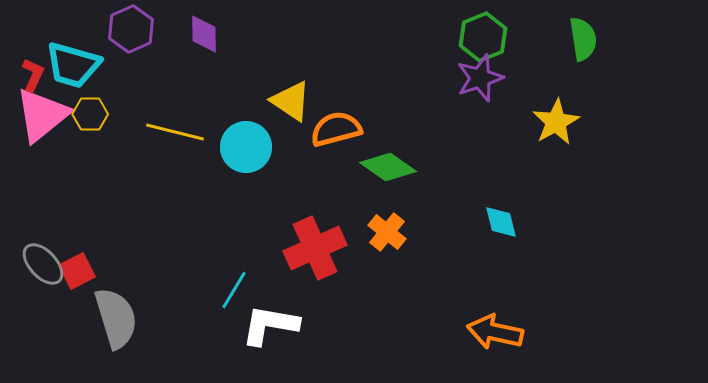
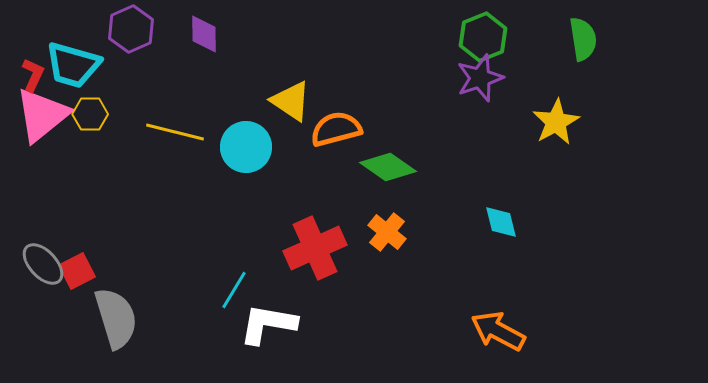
white L-shape: moved 2 px left, 1 px up
orange arrow: moved 3 px right, 1 px up; rotated 16 degrees clockwise
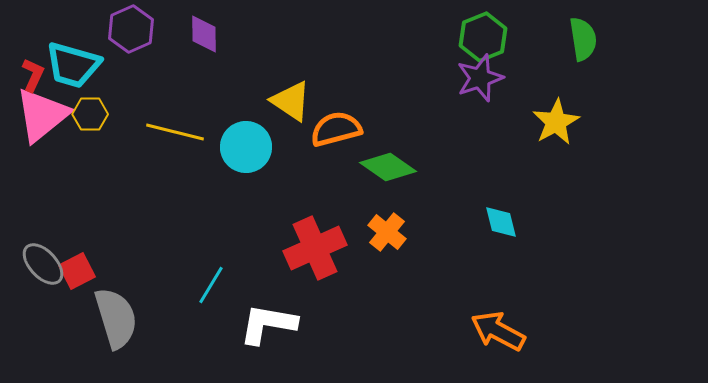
cyan line: moved 23 px left, 5 px up
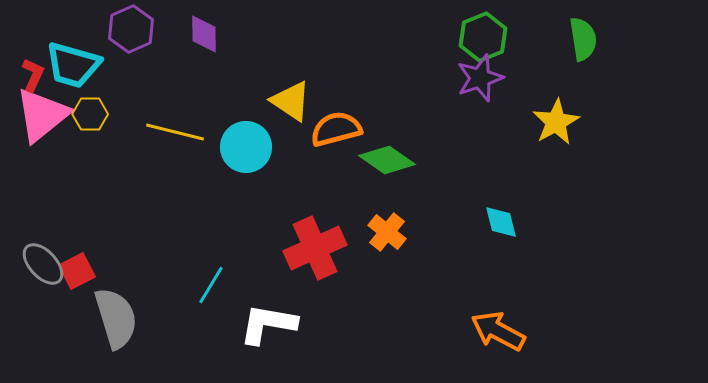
green diamond: moved 1 px left, 7 px up
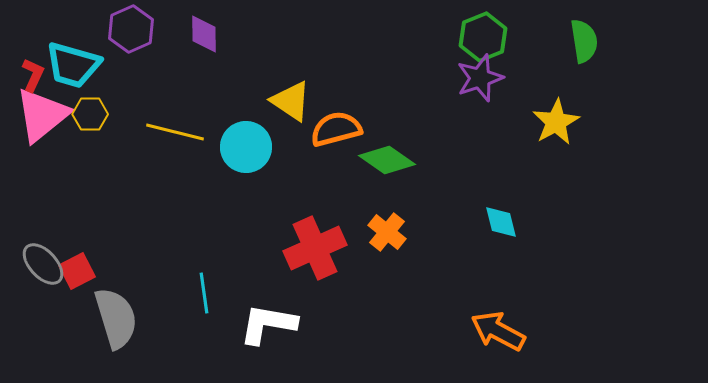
green semicircle: moved 1 px right, 2 px down
cyan line: moved 7 px left, 8 px down; rotated 39 degrees counterclockwise
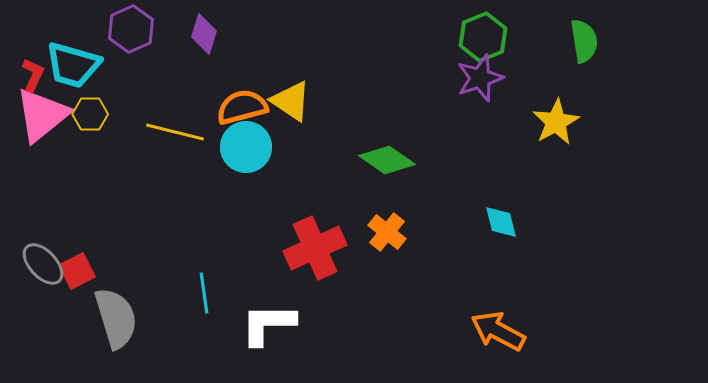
purple diamond: rotated 18 degrees clockwise
orange semicircle: moved 94 px left, 22 px up
white L-shape: rotated 10 degrees counterclockwise
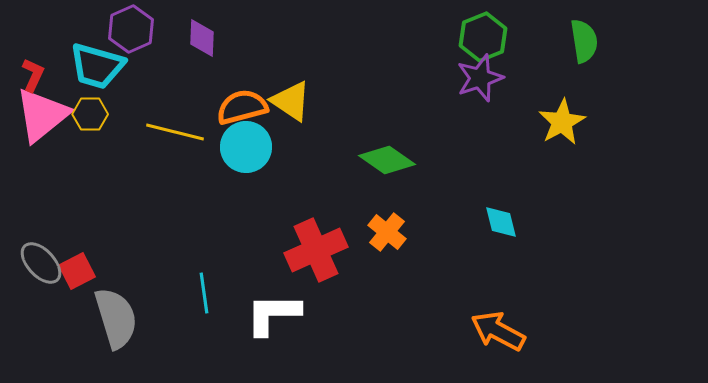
purple diamond: moved 2 px left, 4 px down; rotated 15 degrees counterclockwise
cyan trapezoid: moved 24 px right, 1 px down
yellow star: moved 6 px right
red cross: moved 1 px right, 2 px down
gray ellipse: moved 2 px left, 1 px up
white L-shape: moved 5 px right, 10 px up
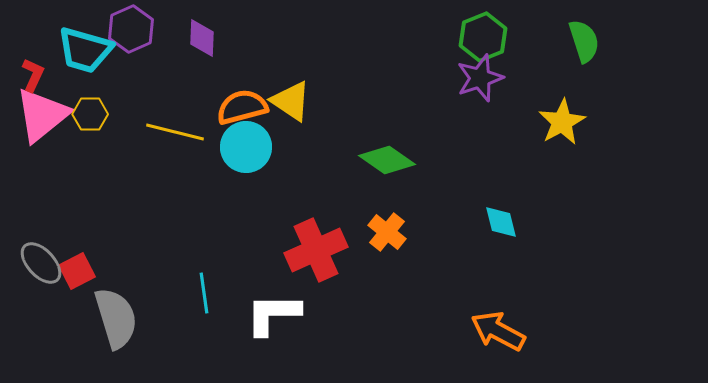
green semicircle: rotated 9 degrees counterclockwise
cyan trapezoid: moved 12 px left, 16 px up
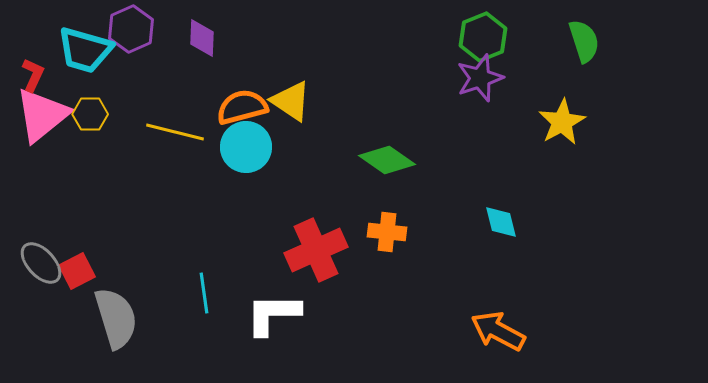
orange cross: rotated 33 degrees counterclockwise
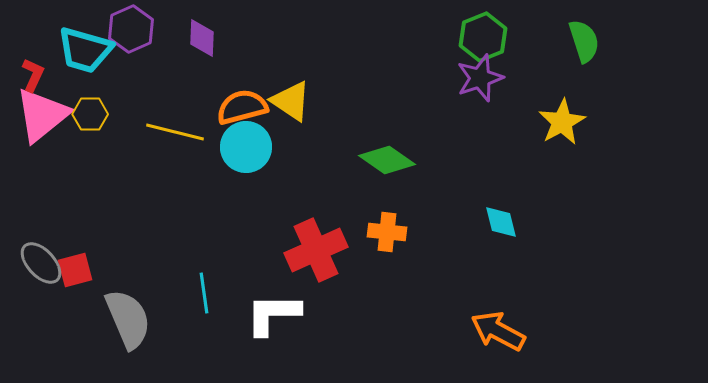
red square: moved 2 px left, 1 px up; rotated 12 degrees clockwise
gray semicircle: moved 12 px right, 1 px down; rotated 6 degrees counterclockwise
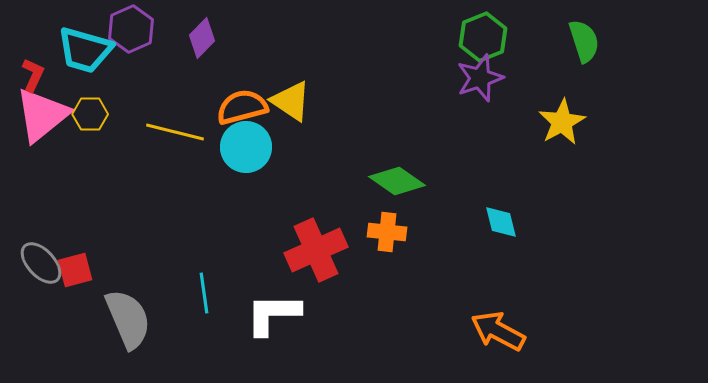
purple diamond: rotated 42 degrees clockwise
green diamond: moved 10 px right, 21 px down
